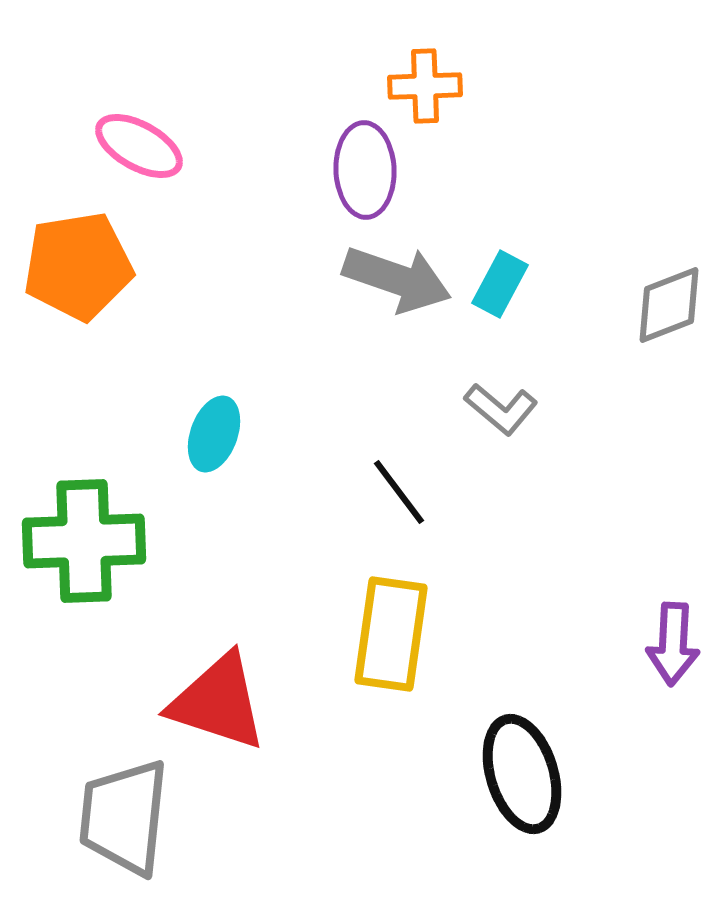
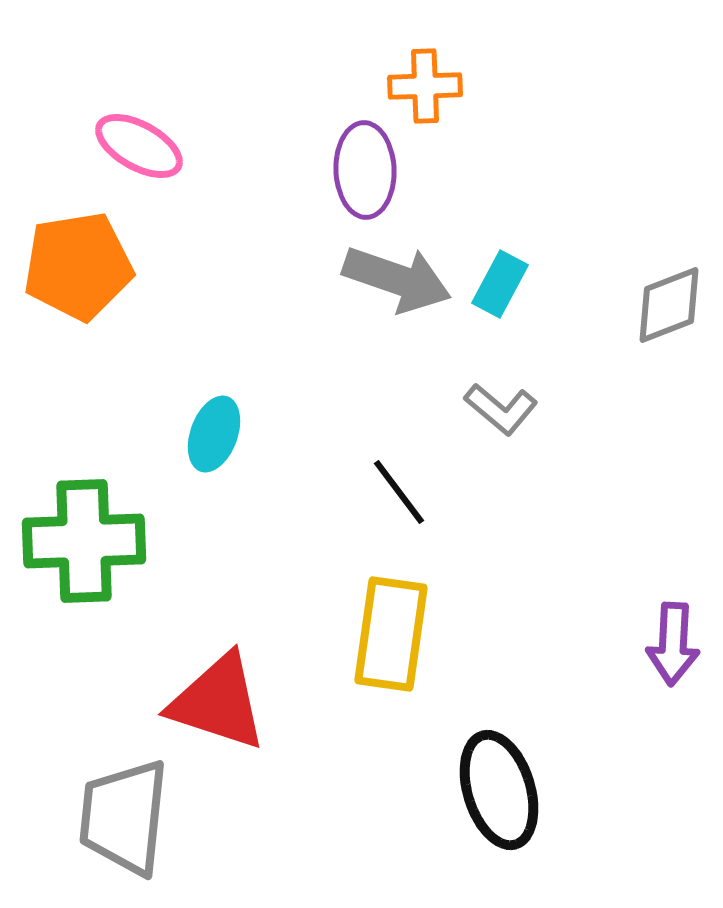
black ellipse: moved 23 px left, 16 px down
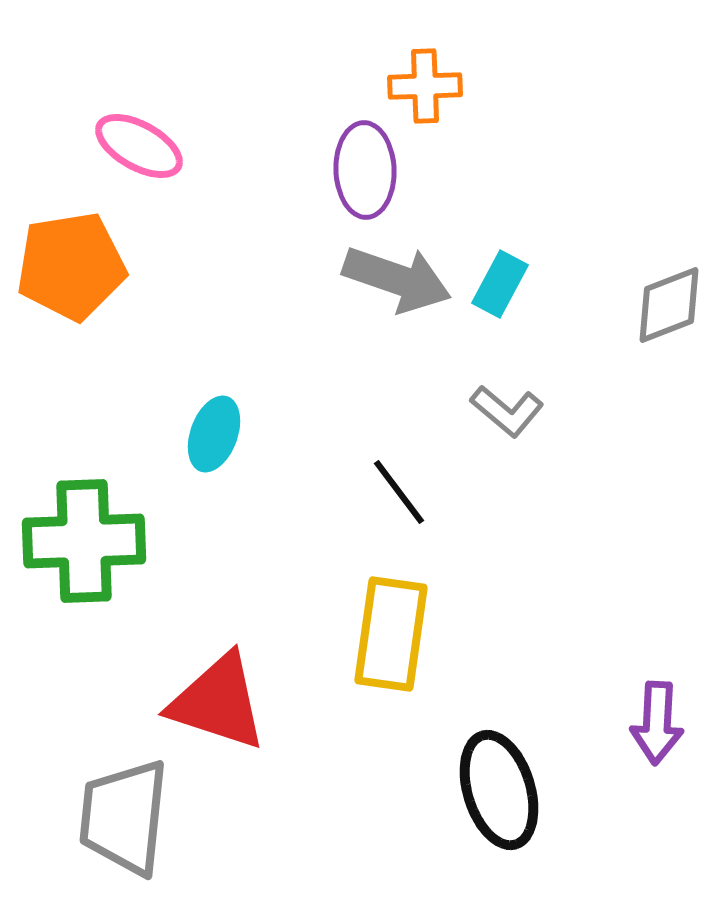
orange pentagon: moved 7 px left
gray L-shape: moved 6 px right, 2 px down
purple arrow: moved 16 px left, 79 px down
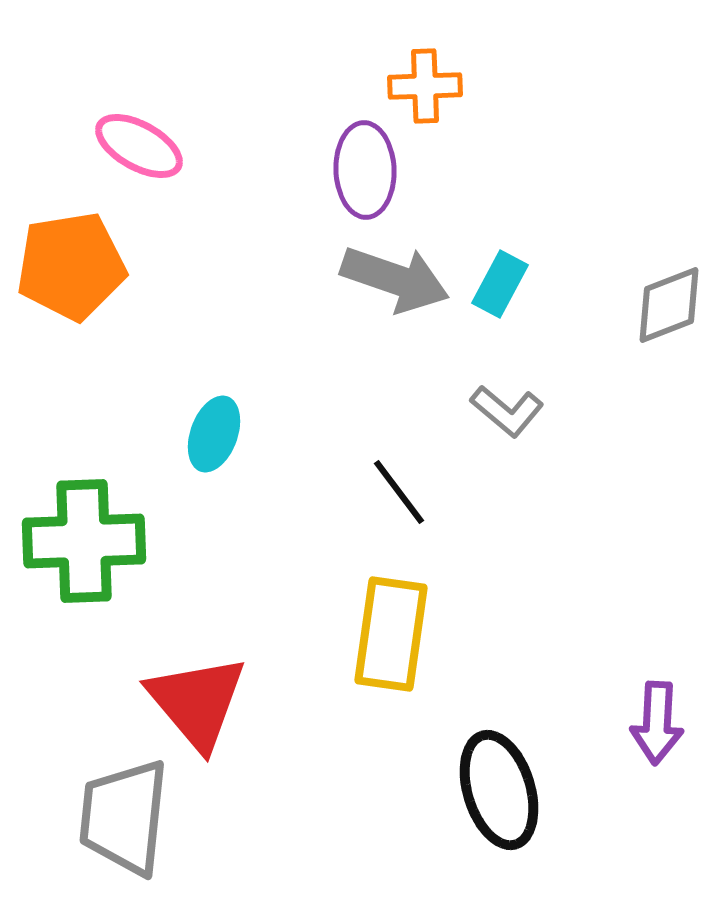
gray arrow: moved 2 px left
red triangle: moved 21 px left; rotated 32 degrees clockwise
